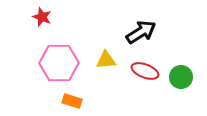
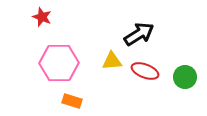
black arrow: moved 2 px left, 2 px down
yellow triangle: moved 6 px right, 1 px down
green circle: moved 4 px right
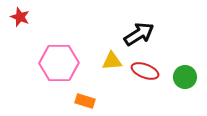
red star: moved 22 px left
orange rectangle: moved 13 px right
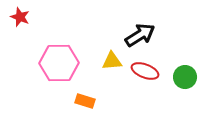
black arrow: moved 1 px right, 1 px down
